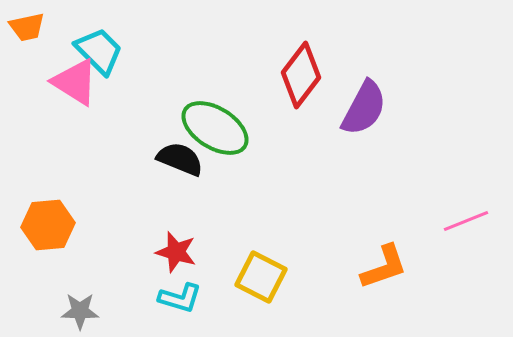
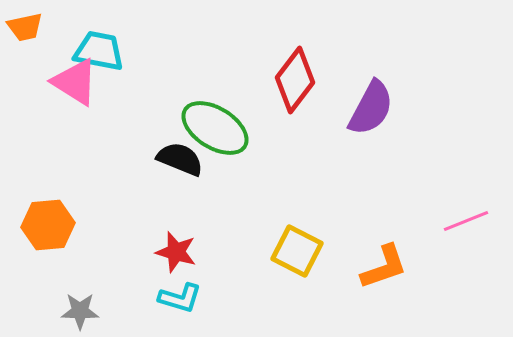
orange trapezoid: moved 2 px left
cyan trapezoid: rotated 34 degrees counterclockwise
red diamond: moved 6 px left, 5 px down
purple semicircle: moved 7 px right
yellow square: moved 36 px right, 26 px up
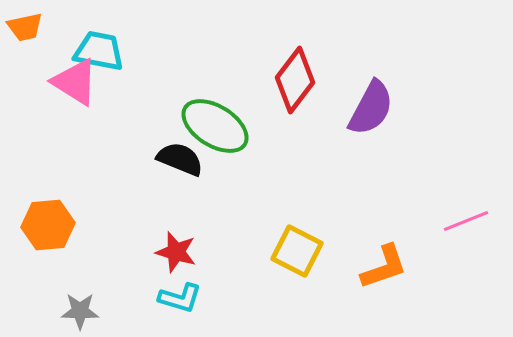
green ellipse: moved 2 px up
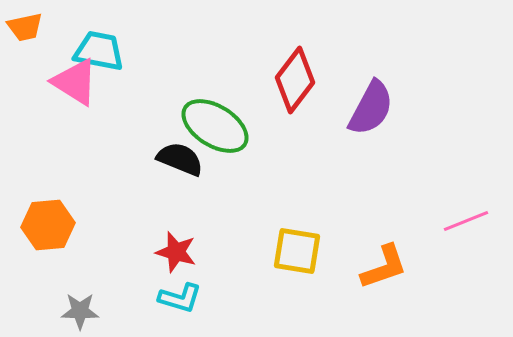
yellow square: rotated 18 degrees counterclockwise
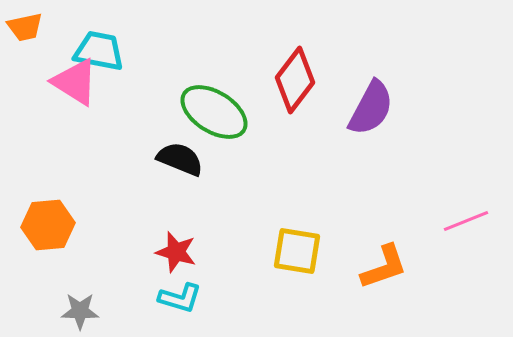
green ellipse: moved 1 px left, 14 px up
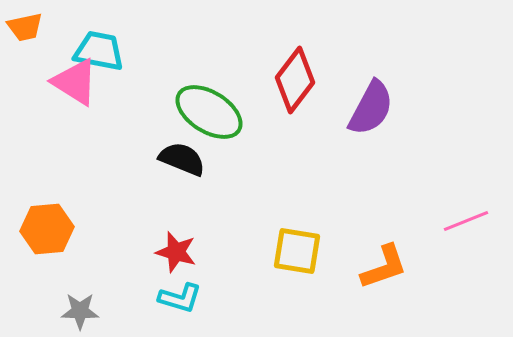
green ellipse: moved 5 px left
black semicircle: moved 2 px right
orange hexagon: moved 1 px left, 4 px down
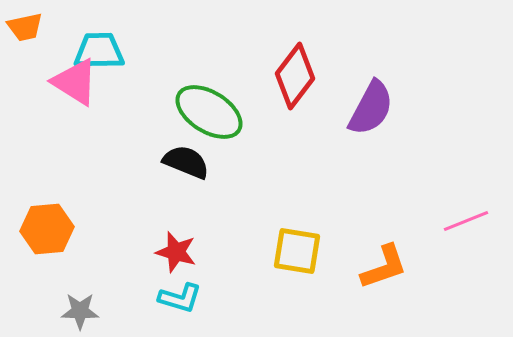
cyan trapezoid: rotated 12 degrees counterclockwise
red diamond: moved 4 px up
black semicircle: moved 4 px right, 3 px down
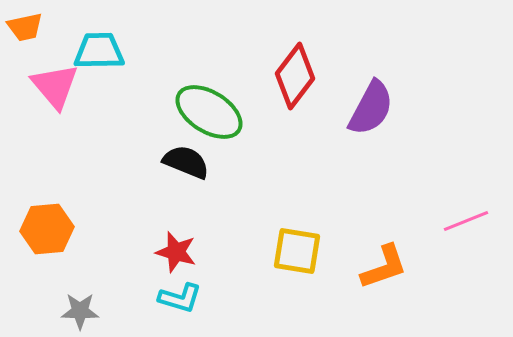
pink triangle: moved 20 px left, 4 px down; rotated 18 degrees clockwise
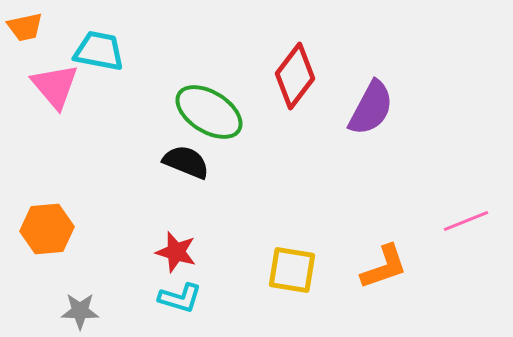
cyan trapezoid: rotated 12 degrees clockwise
yellow square: moved 5 px left, 19 px down
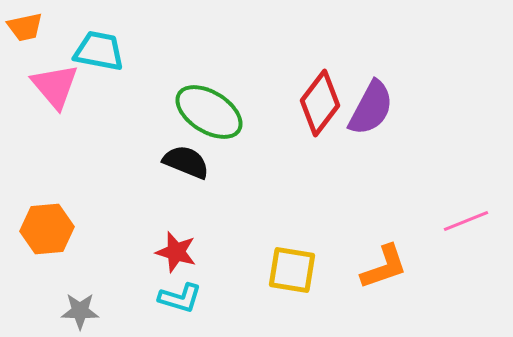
red diamond: moved 25 px right, 27 px down
